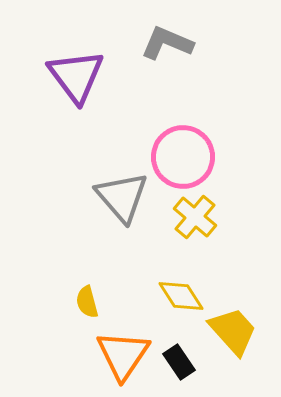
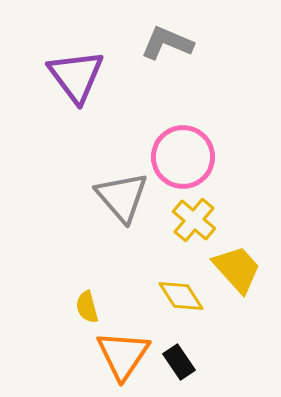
yellow cross: moved 1 px left, 3 px down
yellow semicircle: moved 5 px down
yellow trapezoid: moved 4 px right, 62 px up
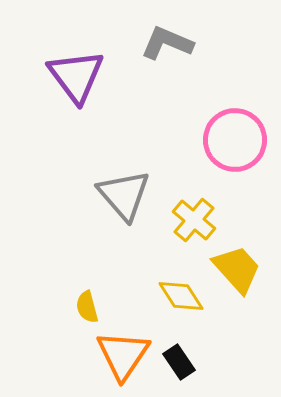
pink circle: moved 52 px right, 17 px up
gray triangle: moved 2 px right, 2 px up
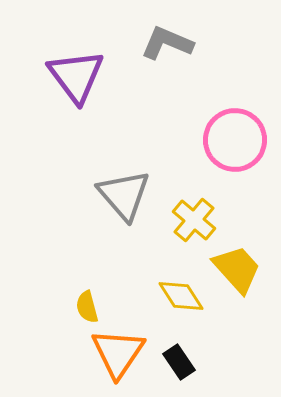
orange triangle: moved 5 px left, 2 px up
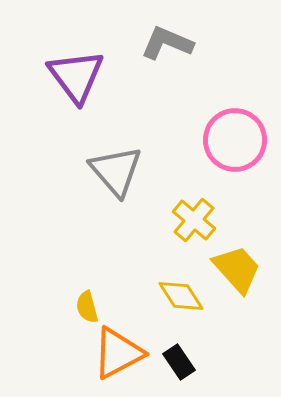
gray triangle: moved 8 px left, 24 px up
orange triangle: rotated 28 degrees clockwise
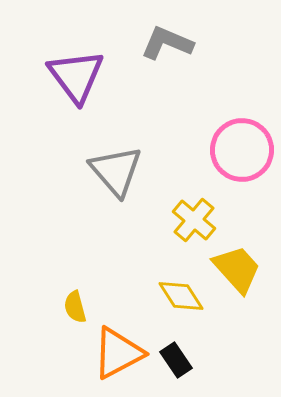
pink circle: moved 7 px right, 10 px down
yellow semicircle: moved 12 px left
black rectangle: moved 3 px left, 2 px up
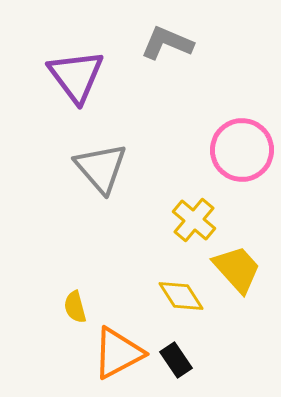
gray triangle: moved 15 px left, 3 px up
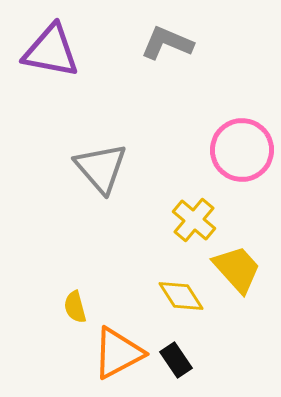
purple triangle: moved 25 px left, 25 px up; rotated 42 degrees counterclockwise
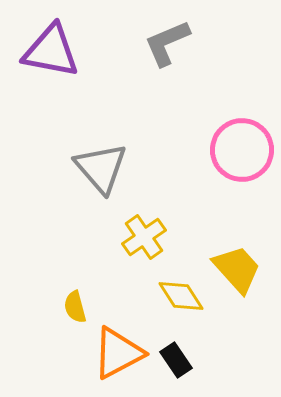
gray L-shape: rotated 46 degrees counterclockwise
yellow cross: moved 50 px left, 17 px down; rotated 15 degrees clockwise
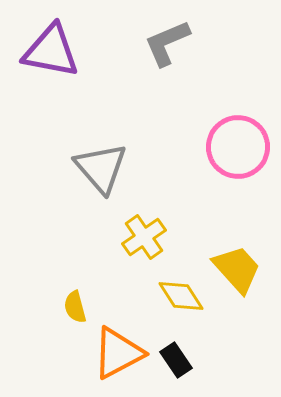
pink circle: moved 4 px left, 3 px up
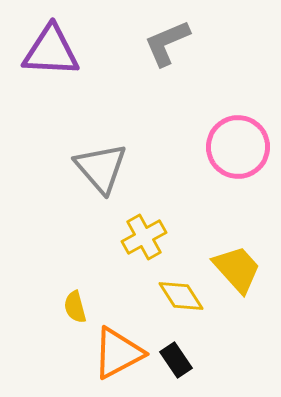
purple triangle: rotated 8 degrees counterclockwise
yellow cross: rotated 6 degrees clockwise
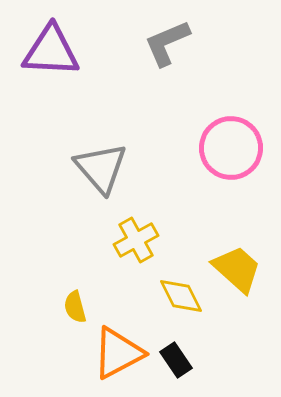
pink circle: moved 7 px left, 1 px down
yellow cross: moved 8 px left, 3 px down
yellow trapezoid: rotated 6 degrees counterclockwise
yellow diamond: rotated 6 degrees clockwise
